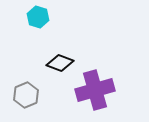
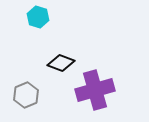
black diamond: moved 1 px right
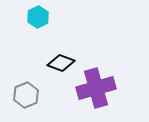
cyan hexagon: rotated 15 degrees clockwise
purple cross: moved 1 px right, 2 px up
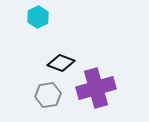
gray hexagon: moved 22 px right; rotated 15 degrees clockwise
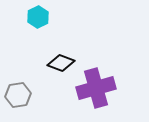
gray hexagon: moved 30 px left
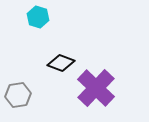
cyan hexagon: rotated 15 degrees counterclockwise
purple cross: rotated 30 degrees counterclockwise
